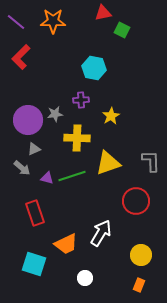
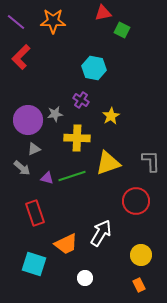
purple cross: rotated 35 degrees clockwise
orange rectangle: rotated 48 degrees counterclockwise
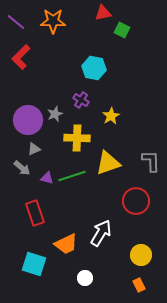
gray star: rotated 14 degrees counterclockwise
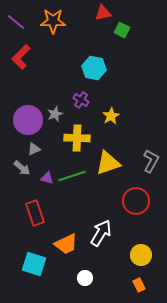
gray L-shape: rotated 30 degrees clockwise
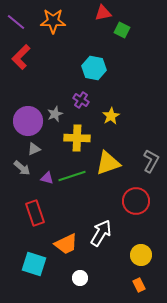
purple circle: moved 1 px down
white circle: moved 5 px left
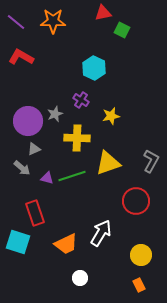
red L-shape: rotated 75 degrees clockwise
cyan hexagon: rotated 15 degrees clockwise
yellow star: rotated 18 degrees clockwise
cyan square: moved 16 px left, 22 px up
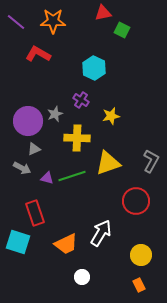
red L-shape: moved 17 px right, 3 px up
gray arrow: rotated 12 degrees counterclockwise
white circle: moved 2 px right, 1 px up
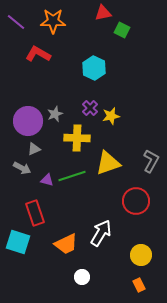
purple cross: moved 9 px right, 8 px down; rotated 14 degrees clockwise
purple triangle: moved 2 px down
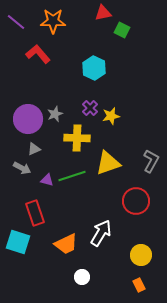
red L-shape: rotated 20 degrees clockwise
purple circle: moved 2 px up
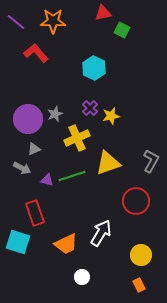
red L-shape: moved 2 px left, 1 px up
yellow cross: rotated 25 degrees counterclockwise
